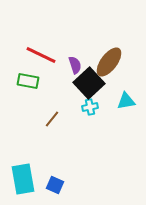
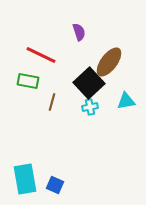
purple semicircle: moved 4 px right, 33 px up
brown line: moved 17 px up; rotated 24 degrees counterclockwise
cyan rectangle: moved 2 px right
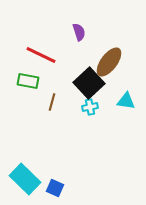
cyan triangle: rotated 18 degrees clockwise
cyan rectangle: rotated 36 degrees counterclockwise
blue square: moved 3 px down
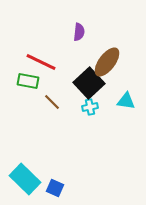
purple semicircle: rotated 24 degrees clockwise
red line: moved 7 px down
brown ellipse: moved 2 px left
brown line: rotated 60 degrees counterclockwise
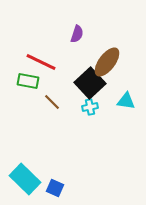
purple semicircle: moved 2 px left, 2 px down; rotated 12 degrees clockwise
black square: moved 1 px right
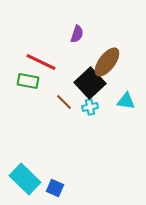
brown line: moved 12 px right
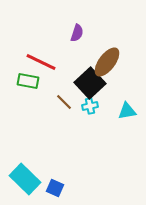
purple semicircle: moved 1 px up
cyan triangle: moved 1 px right, 10 px down; rotated 18 degrees counterclockwise
cyan cross: moved 1 px up
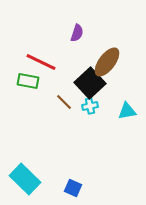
blue square: moved 18 px right
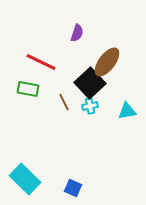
green rectangle: moved 8 px down
brown line: rotated 18 degrees clockwise
